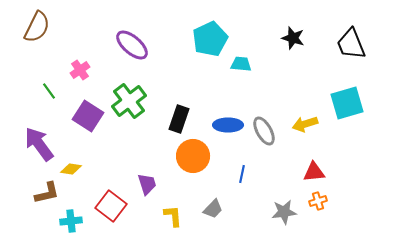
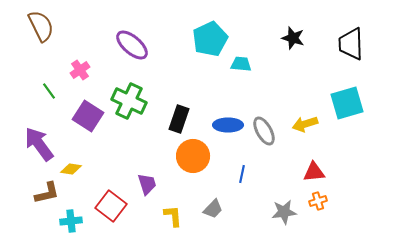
brown semicircle: moved 4 px right, 1 px up; rotated 52 degrees counterclockwise
black trapezoid: rotated 20 degrees clockwise
green cross: rotated 28 degrees counterclockwise
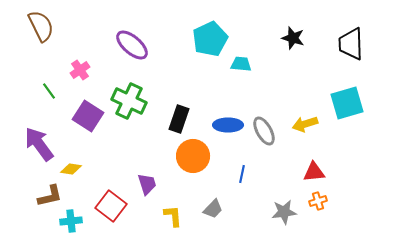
brown L-shape: moved 3 px right, 3 px down
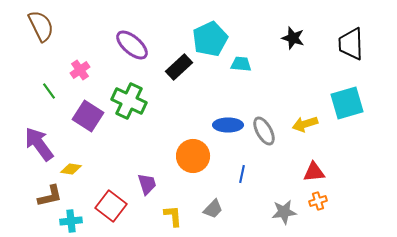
black rectangle: moved 52 px up; rotated 28 degrees clockwise
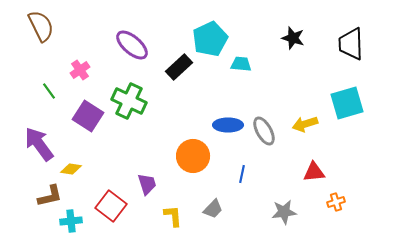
orange cross: moved 18 px right, 1 px down
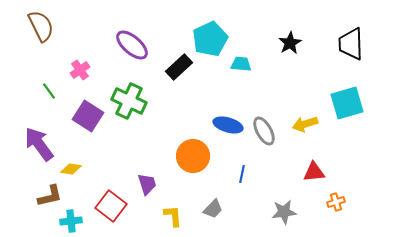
black star: moved 3 px left, 5 px down; rotated 25 degrees clockwise
blue ellipse: rotated 16 degrees clockwise
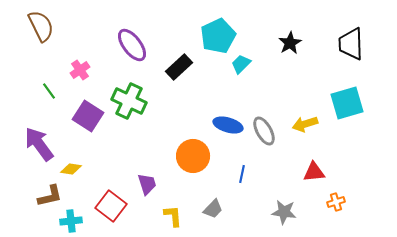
cyan pentagon: moved 8 px right, 3 px up
purple ellipse: rotated 12 degrees clockwise
cyan trapezoid: rotated 50 degrees counterclockwise
gray star: rotated 15 degrees clockwise
